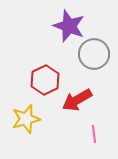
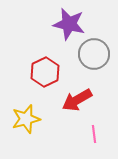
purple star: moved 2 px up; rotated 8 degrees counterclockwise
red hexagon: moved 8 px up
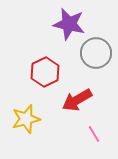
gray circle: moved 2 px right, 1 px up
pink line: rotated 24 degrees counterclockwise
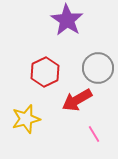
purple star: moved 2 px left, 4 px up; rotated 20 degrees clockwise
gray circle: moved 2 px right, 15 px down
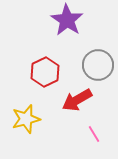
gray circle: moved 3 px up
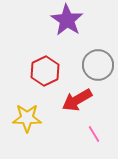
red hexagon: moved 1 px up
yellow star: moved 1 px right, 1 px up; rotated 16 degrees clockwise
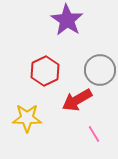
gray circle: moved 2 px right, 5 px down
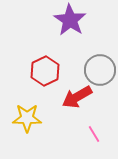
purple star: moved 3 px right
red arrow: moved 3 px up
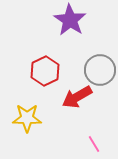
pink line: moved 10 px down
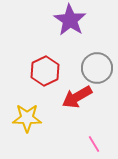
gray circle: moved 3 px left, 2 px up
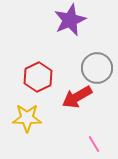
purple star: rotated 16 degrees clockwise
red hexagon: moved 7 px left, 6 px down
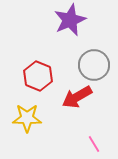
gray circle: moved 3 px left, 3 px up
red hexagon: moved 1 px up; rotated 12 degrees counterclockwise
